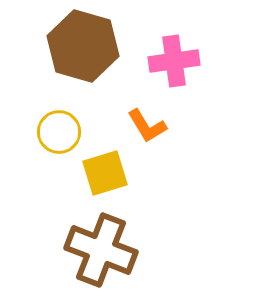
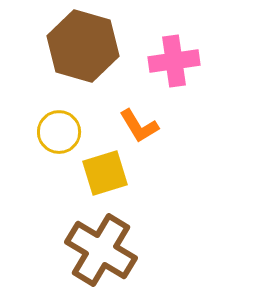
orange L-shape: moved 8 px left
brown cross: rotated 10 degrees clockwise
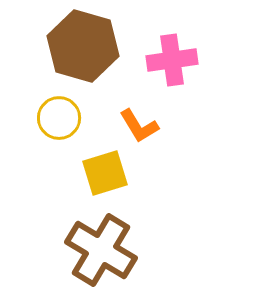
pink cross: moved 2 px left, 1 px up
yellow circle: moved 14 px up
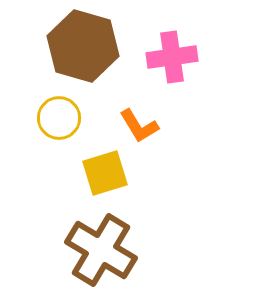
pink cross: moved 3 px up
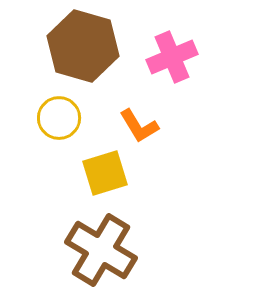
pink cross: rotated 15 degrees counterclockwise
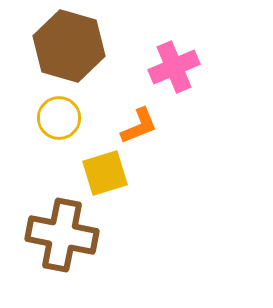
brown hexagon: moved 14 px left
pink cross: moved 2 px right, 10 px down
orange L-shape: rotated 81 degrees counterclockwise
brown cross: moved 39 px left, 15 px up; rotated 20 degrees counterclockwise
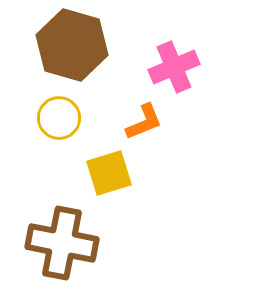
brown hexagon: moved 3 px right, 1 px up
orange L-shape: moved 5 px right, 4 px up
yellow square: moved 4 px right
brown cross: moved 8 px down
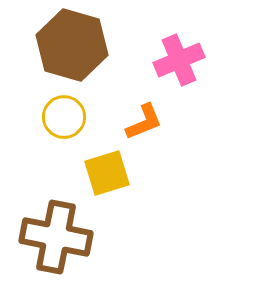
pink cross: moved 5 px right, 7 px up
yellow circle: moved 5 px right, 1 px up
yellow square: moved 2 px left
brown cross: moved 6 px left, 6 px up
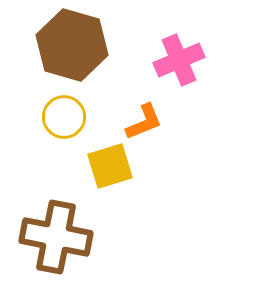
yellow square: moved 3 px right, 7 px up
